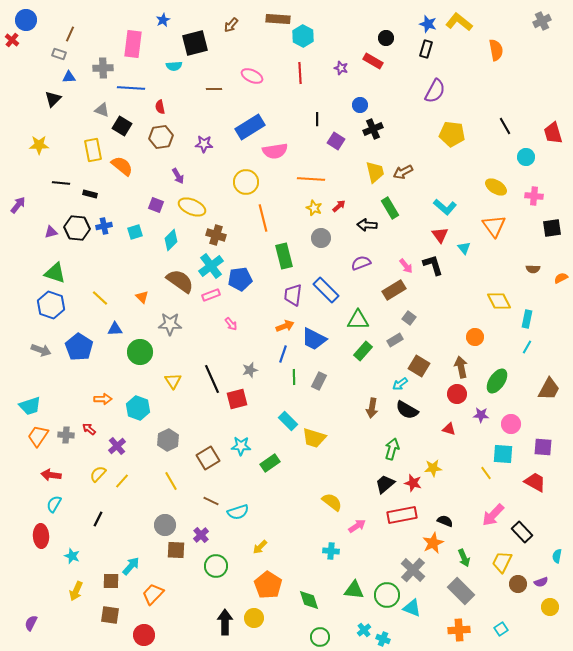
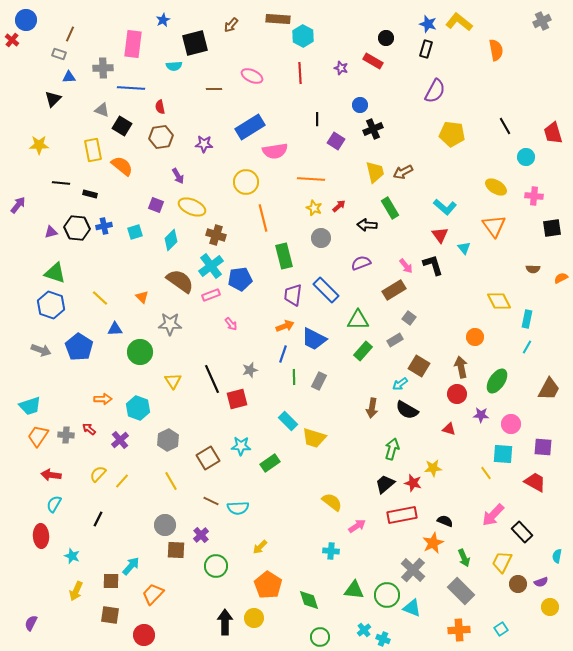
purple cross at (117, 446): moved 3 px right, 6 px up
cyan semicircle at (238, 512): moved 4 px up; rotated 15 degrees clockwise
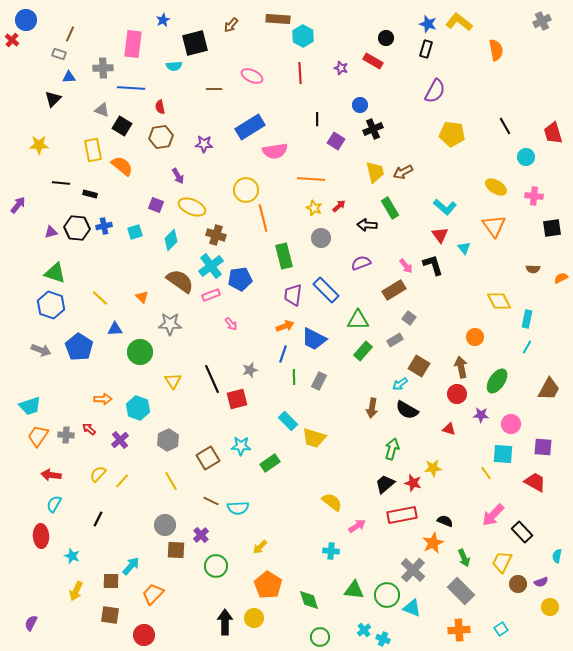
yellow circle at (246, 182): moved 8 px down
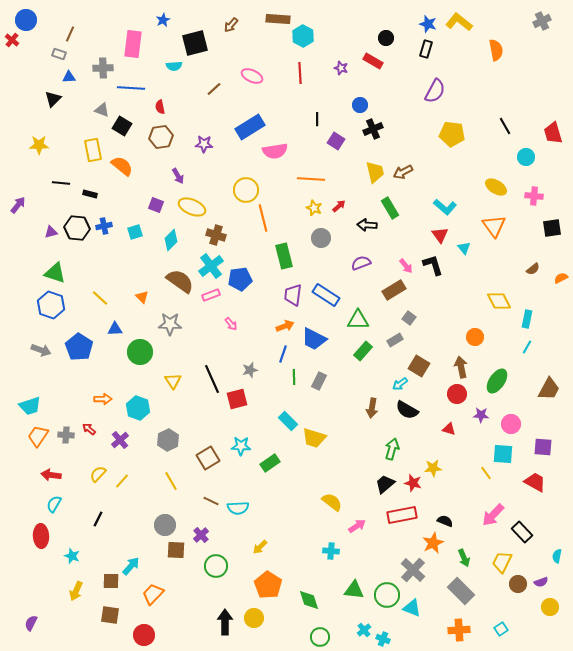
brown line at (214, 89): rotated 42 degrees counterclockwise
brown semicircle at (533, 269): rotated 40 degrees counterclockwise
blue rectangle at (326, 290): moved 5 px down; rotated 12 degrees counterclockwise
